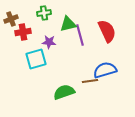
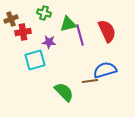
green cross: rotated 24 degrees clockwise
cyan square: moved 1 px left, 1 px down
green semicircle: rotated 65 degrees clockwise
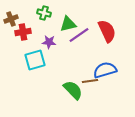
purple line: moved 1 px left; rotated 70 degrees clockwise
green semicircle: moved 9 px right, 2 px up
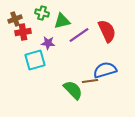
green cross: moved 2 px left
brown cross: moved 4 px right
green triangle: moved 6 px left, 3 px up
purple star: moved 1 px left, 1 px down
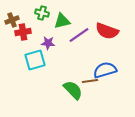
brown cross: moved 3 px left, 1 px down
red semicircle: rotated 135 degrees clockwise
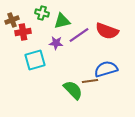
purple star: moved 8 px right
blue semicircle: moved 1 px right, 1 px up
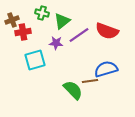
green triangle: rotated 24 degrees counterclockwise
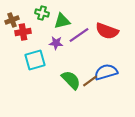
green triangle: rotated 24 degrees clockwise
blue semicircle: moved 3 px down
brown line: rotated 28 degrees counterclockwise
green semicircle: moved 2 px left, 10 px up
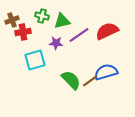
green cross: moved 3 px down
red semicircle: rotated 135 degrees clockwise
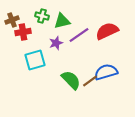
purple star: rotated 24 degrees counterclockwise
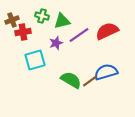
green semicircle: rotated 15 degrees counterclockwise
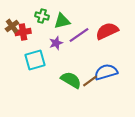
brown cross: moved 6 px down; rotated 16 degrees counterclockwise
